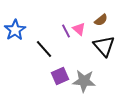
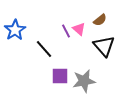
brown semicircle: moved 1 px left
purple square: rotated 24 degrees clockwise
gray star: rotated 15 degrees counterclockwise
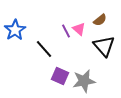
purple square: rotated 24 degrees clockwise
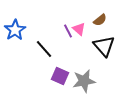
purple line: moved 2 px right
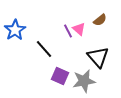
black triangle: moved 6 px left, 11 px down
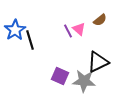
black line: moved 14 px left, 9 px up; rotated 24 degrees clockwise
black triangle: moved 5 px down; rotated 45 degrees clockwise
gray star: rotated 15 degrees clockwise
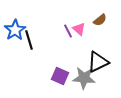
black line: moved 1 px left
gray star: moved 3 px up
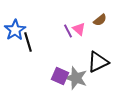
black line: moved 1 px left, 2 px down
gray star: moved 8 px left; rotated 15 degrees clockwise
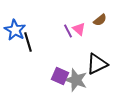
blue star: rotated 10 degrees counterclockwise
black triangle: moved 1 px left, 2 px down
gray star: moved 2 px down
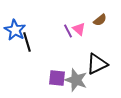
black line: moved 1 px left
purple square: moved 3 px left, 2 px down; rotated 18 degrees counterclockwise
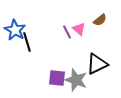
purple line: moved 1 px left, 1 px down
